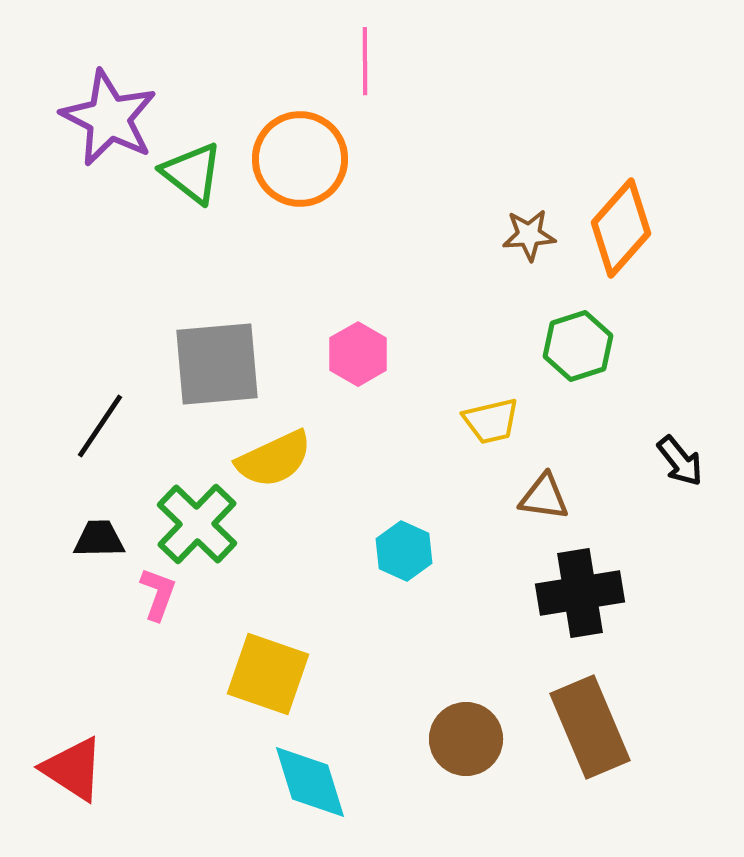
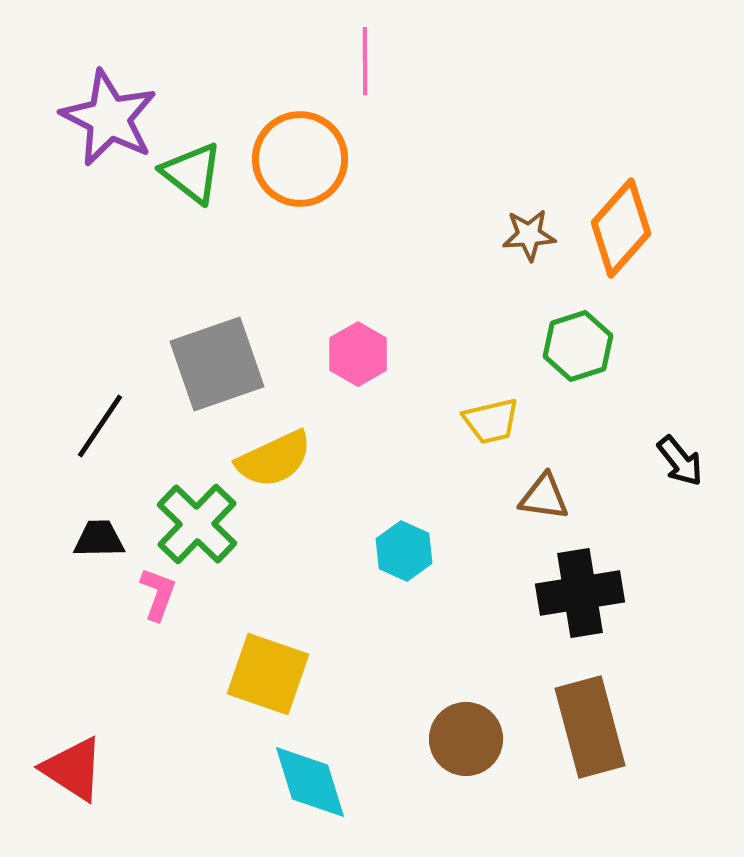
gray square: rotated 14 degrees counterclockwise
brown rectangle: rotated 8 degrees clockwise
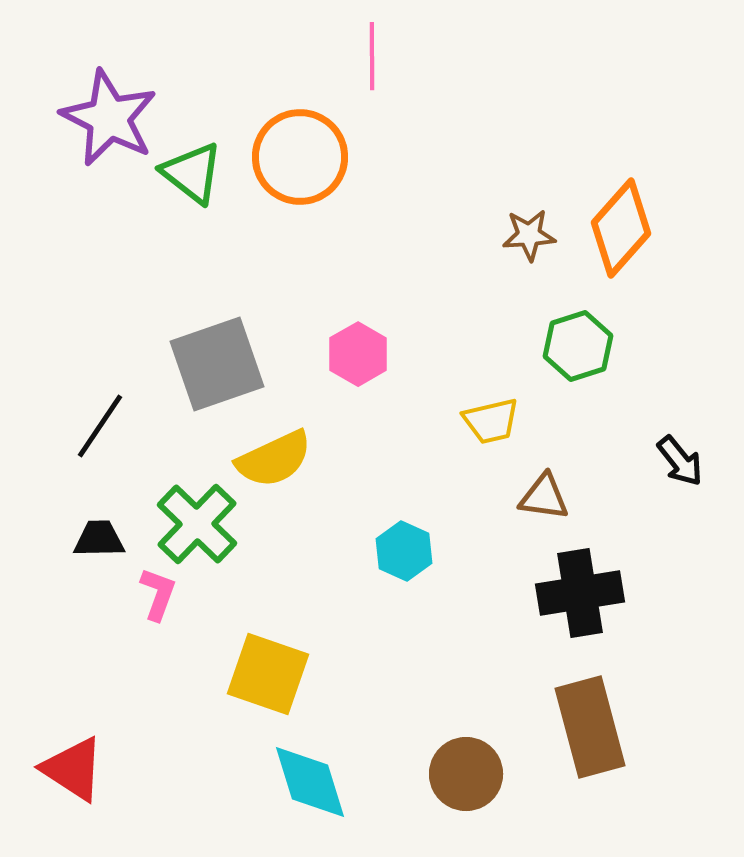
pink line: moved 7 px right, 5 px up
orange circle: moved 2 px up
brown circle: moved 35 px down
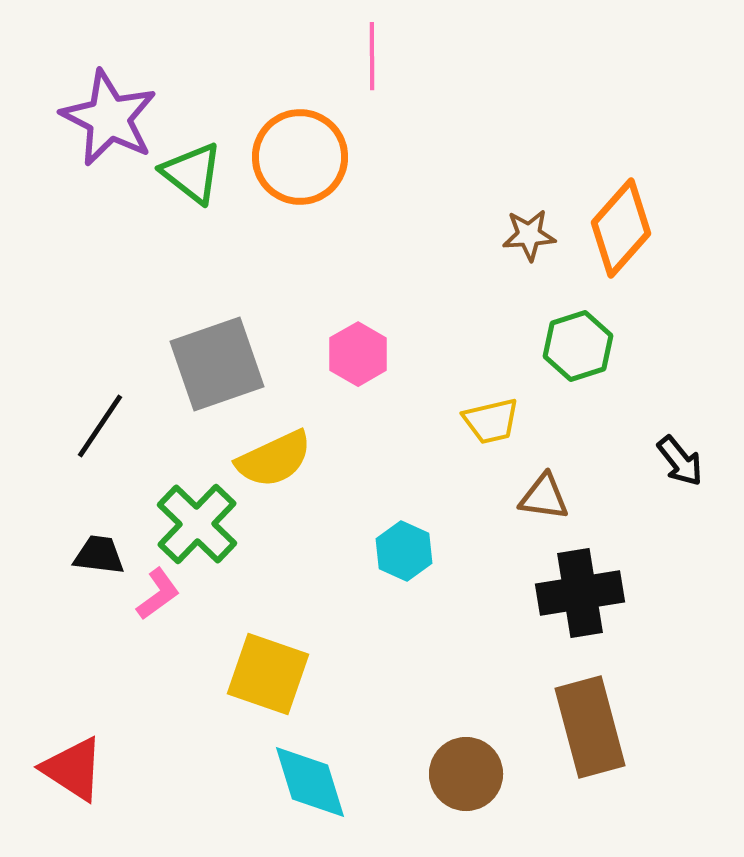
black trapezoid: moved 16 px down; rotated 8 degrees clockwise
pink L-shape: rotated 34 degrees clockwise
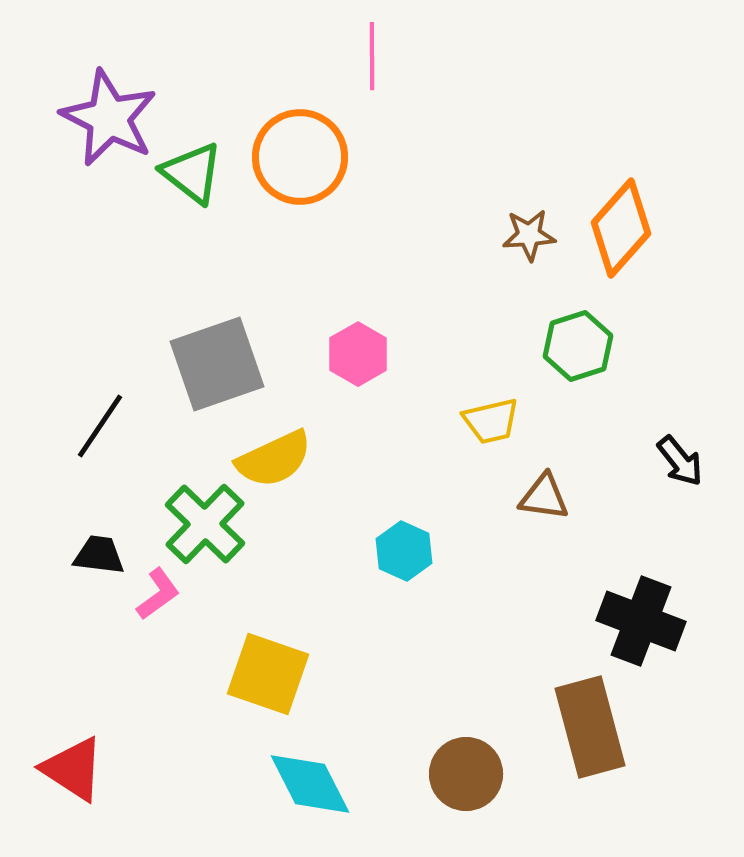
green cross: moved 8 px right
black cross: moved 61 px right, 28 px down; rotated 30 degrees clockwise
cyan diamond: moved 2 px down; rotated 10 degrees counterclockwise
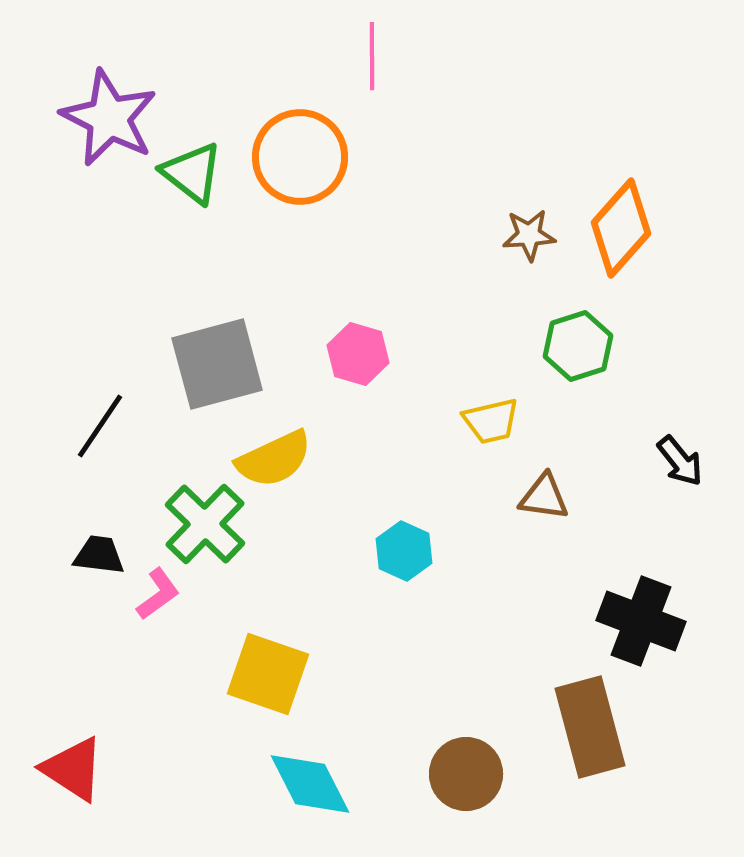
pink hexagon: rotated 14 degrees counterclockwise
gray square: rotated 4 degrees clockwise
